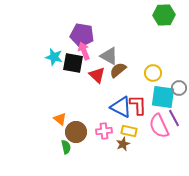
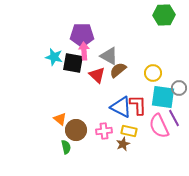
purple pentagon: rotated 10 degrees counterclockwise
pink arrow: rotated 18 degrees clockwise
brown circle: moved 2 px up
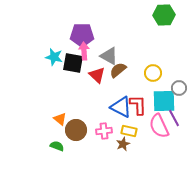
cyan square: moved 1 px right, 4 px down; rotated 10 degrees counterclockwise
green semicircle: moved 9 px left, 1 px up; rotated 56 degrees counterclockwise
